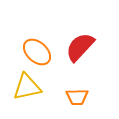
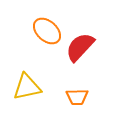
orange ellipse: moved 10 px right, 21 px up
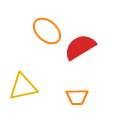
red semicircle: rotated 16 degrees clockwise
yellow triangle: moved 4 px left
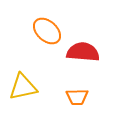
red semicircle: moved 3 px right, 5 px down; rotated 36 degrees clockwise
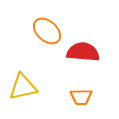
orange trapezoid: moved 4 px right
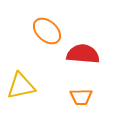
red semicircle: moved 2 px down
yellow triangle: moved 2 px left, 1 px up
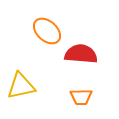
red semicircle: moved 2 px left
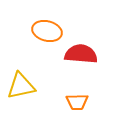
orange ellipse: rotated 28 degrees counterclockwise
orange trapezoid: moved 4 px left, 5 px down
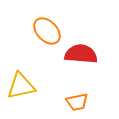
orange ellipse: rotated 32 degrees clockwise
orange trapezoid: rotated 10 degrees counterclockwise
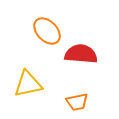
yellow triangle: moved 7 px right, 2 px up
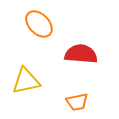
orange ellipse: moved 8 px left, 7 px up
yellow triangle: moved 2 px left, 3 px up
